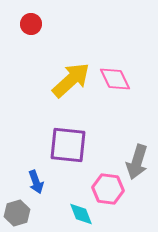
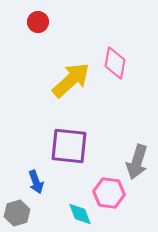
red circle: moved 7 px right, 2 px up
pink diamond: moved 16 px up; rotated 36 degrees clockwise
purple square: moved 1 px right, 1 px down
pink hexagon: moved 1 px right, 4 px down
cyan diamond: moved 1 px left
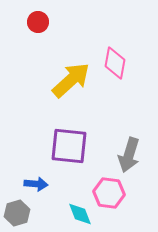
gray arrow: moved 8 px left, 7 px up
blue arrow: moved 2 px down; rotated 65 degrees counterclockwise
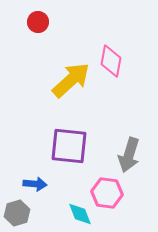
pink diamond: moved 4 px left, 2 px up
blue arrow: moved 1 px left
pink hexagon: moved 2 px left
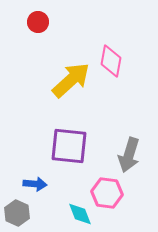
gray hexagon: rotated 20 degrees counterclockwise
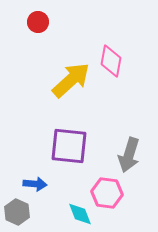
gray hexagon: moved 1 px up
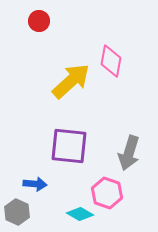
red circle: moved 1 px right, 1 px up
yellow arrow: moved 1 px down
gray arrow: moved 2 px up
pink hexagon: rotated 12 degrees clockwise
cyan diamond: rotated 40 degrees counterclockwise
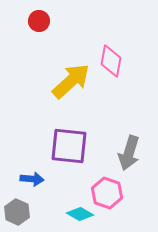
blue arrow: moved 3 px left, 5 px up
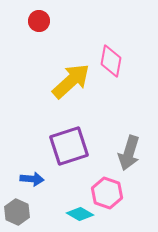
purple square: rotated 24 degrees counterclockwise
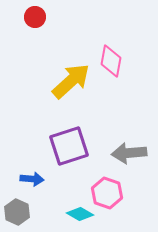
red circle: moved 4 px left, 4 px up
gray arrow: rotated 68 degrees clockwise
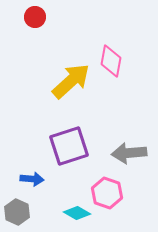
cyan diamond: moved 3 px left, 1 px up
